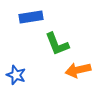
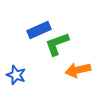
blue rectangle: moved 8 px right, 13 px down; rotated 15 degrees counterclockwise
green L-shape: rotated 92 degrees clockwise
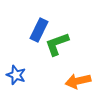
blue rectangle: rotated 40 degrees counterclockwise
orange arrow: moved 11 px down
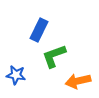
green L-shape: moved 3 px left, 12 px down
blue star: rotated 12 degrees counterclockwise
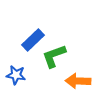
blue rectangle: moved 6 px left, 10 px down; rotated 20 degrees clockwise
orange arrow: rotated 15 degrees clockwise
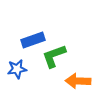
blue rectangle: rotated 25 degrees clockwise
blue star: moved 1 px right, 6 px up; rotated 18 degrees counterclockwise
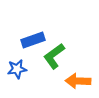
green L-shape: rotated 16 degrees counterclockwise
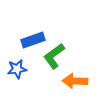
orange arrow: moved 3 px left
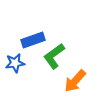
blue star: moved 2 px left, 6 px up
orange arrow: rotated 50 degrees counterclockwise
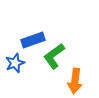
blue star: rotated 12 degrees counterclockwise
orange arrow: rotated 35 degrees counterclockwise
